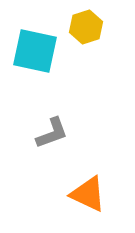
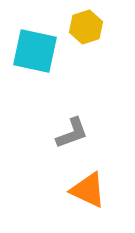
gray L-shape: moved 20 px right
orange triangle: moved 4 px up
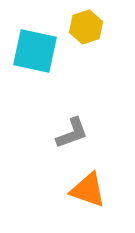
orange triangle: rotated 6 degrees counterclockwise
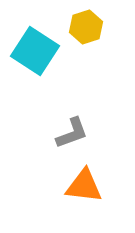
cyan square: rotated 21 degrees clockwise
orange triangle: moved 4 px left, 4 px up; rotated 12 degrees counterclockwise
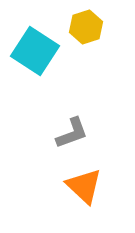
orange triangle: rotated 36 degrees clockwise
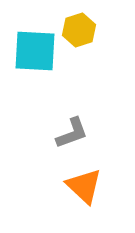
yellow hexagon: moved 7 px left, 3 px down
cyan square: rotated 30 degrees counterclockwise
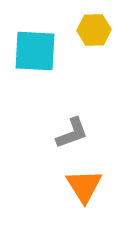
yellow hexagon: moved 15 px right; rotated 16 degrees clockwise
orange triangle: rotated 15 degrees clockwise
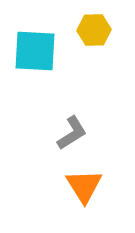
gray L-shape: rotated 12 degrees counterclockwise
